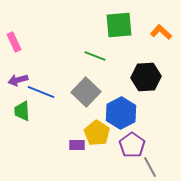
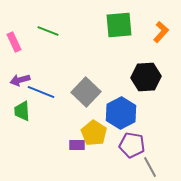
orange L-shape: rotated 90 degrees clockwise
green line: moved 47 px left, 25 px up
purple arrow: moved 2 px right
yellow pentagon: moved 3 px left
purple pentagon: rotated 25 degrees counterclockwise
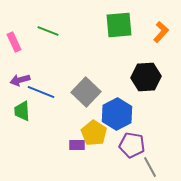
blue hexagon: moved 4 px left, 1 px down
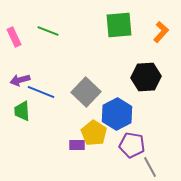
pink rectangle: moved 5 px up
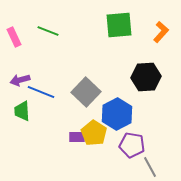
purple rectangle: moved 8 px up
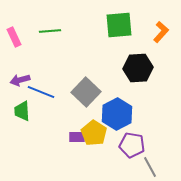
green line: moved 2 px right; rotated 25 degrees counterclockwise
black hexagon: moved 8 px left, 9 px up
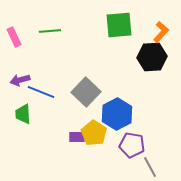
black hexagon: moved 14 px right, 11 px up
green trapezoid: moved 1 px right, 3 px down
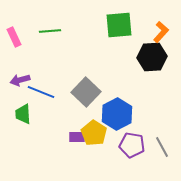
gray line: moved 12 px right, 20 px up
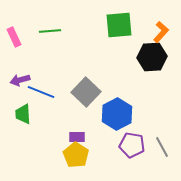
yellow pentagon: moved 18 px left, 22 px down
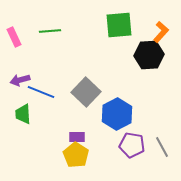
black hexagon: moved 3 px left, 2 px up
